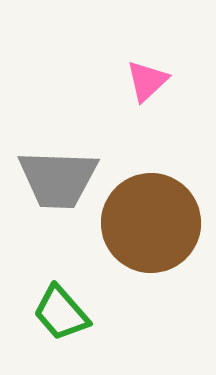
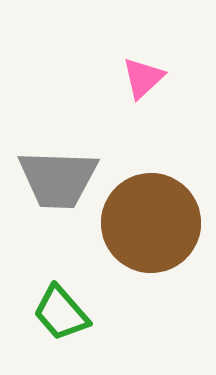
pink triangle: moved 4 px left, 3 px up
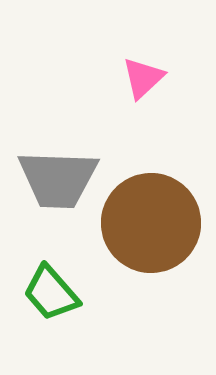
green trapezoid: moved 10 px left, 20 px up
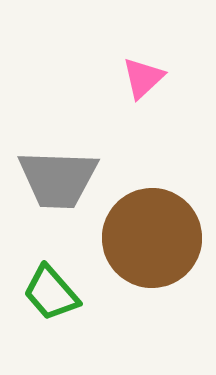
brown circle: moved 1 px right, 15 px down
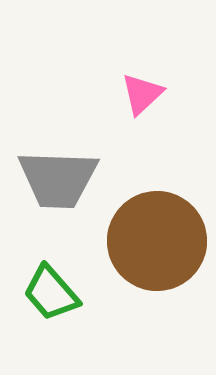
pink triangle: moved 1 px left, 16 px down
brown circle: moved 5 px right, 3 px down
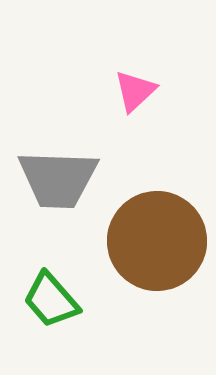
pink triangle: moved 7 px left, 3 px up
green trapezoid: moved 7 px down
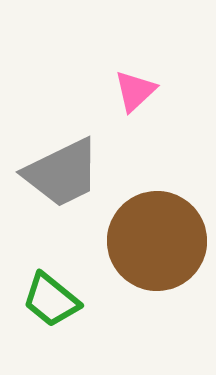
gray trapezoid: moved 4 px right, 6 px up; rotated 28 degrees counterclockwise
green trapezoid: rotated 10 degrees counterclockwise
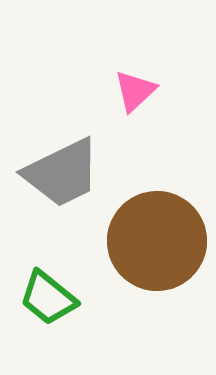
green trapezoid: moved 3 px left, 2 px up
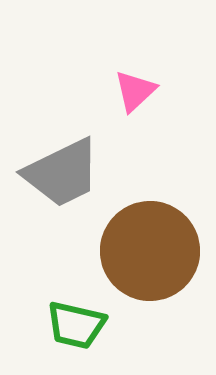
brown circle: moved 7 px left, 10 px down
green trapezoid: moved 28 px right, 27 px down; rotated 26 degrees counterclockwise
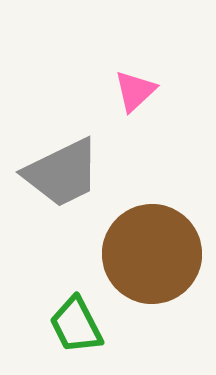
brown circle: moved 2 px right, 3 px down
green trapezoid: rotated 50 degrees clockwise
